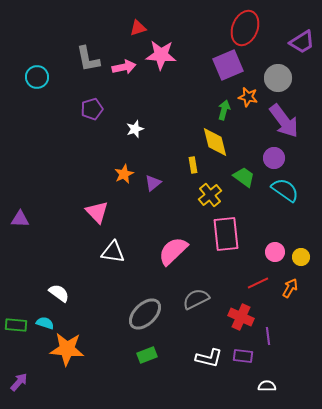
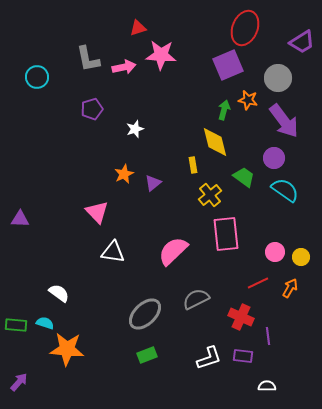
orange star at (248, 97): moved 3 px down
white L-shape at (209, 358): rotated 32 degrees counterclockwise
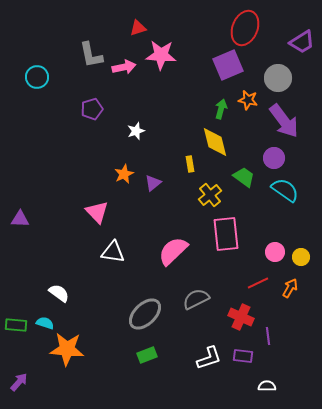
gray L-shape at (88, 59): moved 3 px right, 4 px up
green arrow at (224, 110): moved 3 px left, 1 px up
white star at (135, 129): moved 1 px right, 2 px down
yellow rectangle at (193, 165): moved 3 px left, 1 px up
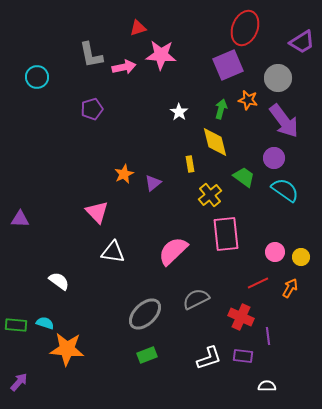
white star at (136, 131): moved 43 px right, 19 px up; rotated 18 degrees counterclockwise
white semicircle at (59, 293): moved 12 px up
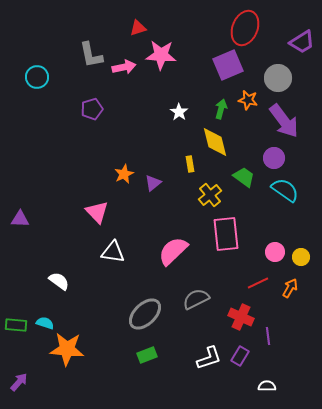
purple rectangle at (243, 356): moved 3 px left; rotated 66 degrees counterclockwise
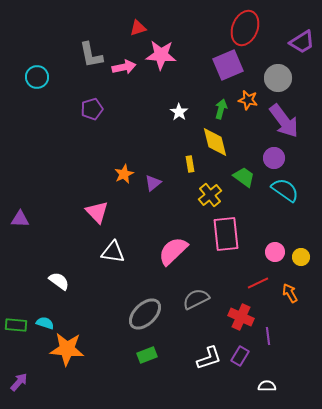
orange arrow at (290, 288): moved 5 px down; rotated 60 degrees counterclockwise
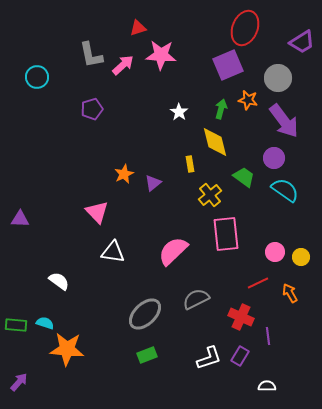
pink arrow at (124, 67): moved 1 px left, 2 px up; rotated 30 degrees counterclockwise
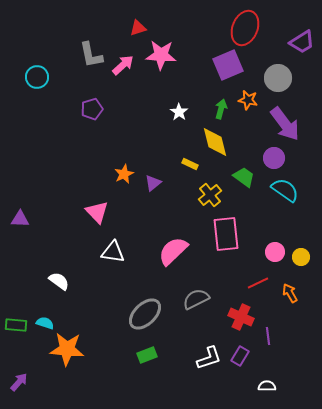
purple arrow at (284, 121): moved 1 px right, 3 px down
yellow rectangle at (190, 164): rotated 56 degrees counterclockwise
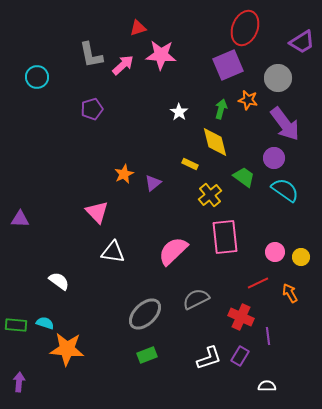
pink rectangle at (226, 234): moved 1 px left, 3 px down
purple arrow at (19, 382): rotated 36 degrees counterclockwise
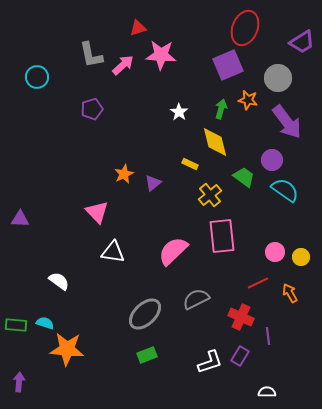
purple arrow at (285, 124): moved 2 px right, 2 px up
purple circle at (274, 158): moved 2 px left, 2 px down
pink rectangle at (225, 237): moved 3 px left, 1 px up
white L-shape at (209, 358): moved 1 px right, 4 px down
white semicircle at (267, 386): moved 6 px down
